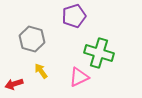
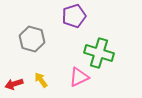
yellow arrow: moved 9 px down
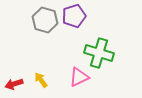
gray hexagon: moved 13 px right, 19 px up
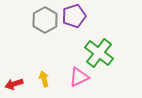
gray hexagon: rotated 15 degrees clockwise
green cross: rotated 20 degrees clockwise
yellow arrow: moved 3 px right, 1 px up; rotated 21 degrees clockwise
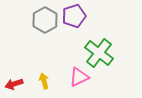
yellow arrow: moved 2 px down
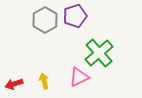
purple pentagon: moved 1 px right
green cross: rotated 12 degrees clockwise
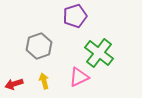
gray hexagon: moved 6 px left, 26 px down; rotated 10 degrees clockwise
green cross: rotated 12 degrees counterclockwise
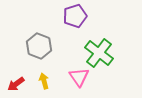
gray hexagon: rotated 20 degrees counterclockwise
pink triangle: rotated 40 degrees counterclockwise
red arrow: moved 2 px right; rotated 18 degrees counterclockwise
